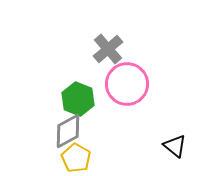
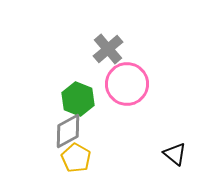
black triangle: moved 8 px down
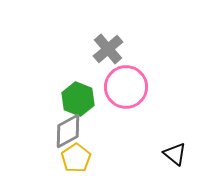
pink circle: moved 1 px left, 3 px down
yellow pentagon: rotated 8 degrees clockwise
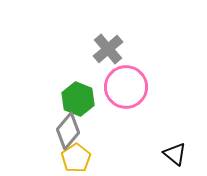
gray diamond: rotated 21 degrees counterclockwise
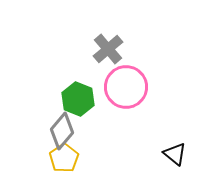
gray diamond: moved 6 px left
yellow pentagon: moved 12 px left
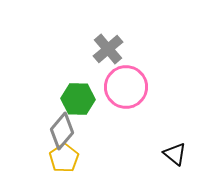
green hexagon: rotated 20 degrees counterclockwise
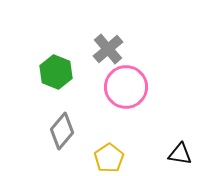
green hexagon: moved 22 px left, 27 px up; rotated 20 degrees clockwise
black triangle: moved 5 px right; rotated 30 degrees counterclockwise
yellow pentagon: moved 45 px right
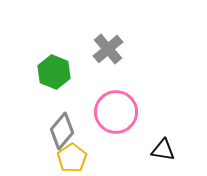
green hexagon: moved 2 px left
pink circle: moved 10 px left, 25 px down
black triangle: moved 17 px left, 4 px up
yellow pentagon: moved 37 px left
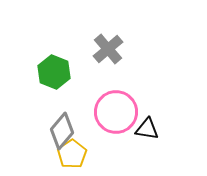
black triangle: moved 16 px left, 21 px up
yellow pentagon: moved 4 px up
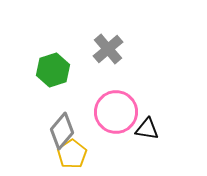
green hexagon: moved 1 px left, 2 px up; rotated 20 degrees clockwise
